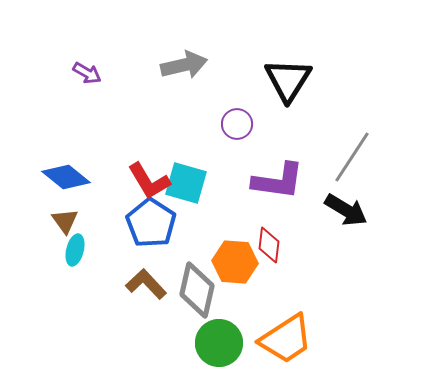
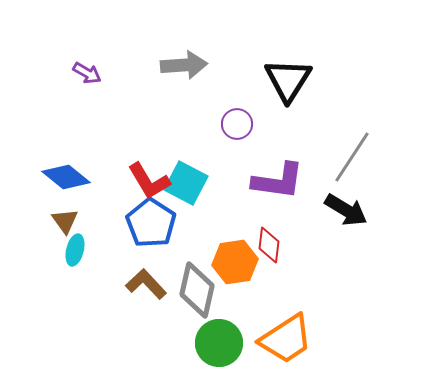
gray arrow: rotated 9 degrees clockwise
cyan square: rotated 12 degrees clockwise
orange hexagon: rotated 12 degrees counterclockwise
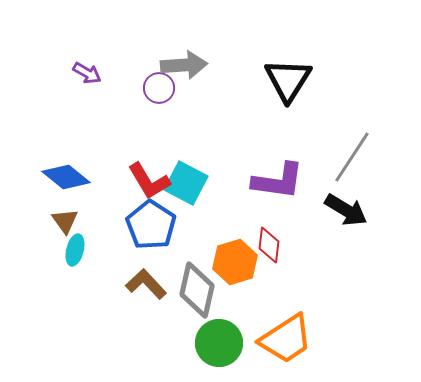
purple circle: moved 78 px left, 36 px up
blue pentagon: moved 2 px down
orange hexagon: rotated 9 degrees counterclockwise
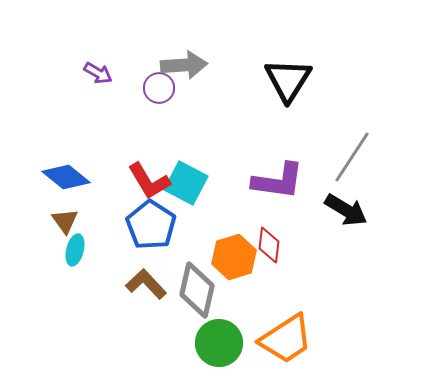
purple arrow: moved 11 px right
orange hexagon: moved 1 px left, 5 px up
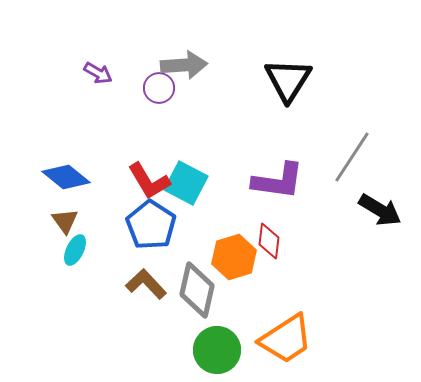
black arrow: moved 34 px right
red diamond: moved 4 px up
cyan ellipse: rotated 12 degrees clockwise
green circle: moved 2 px left, 7 px down
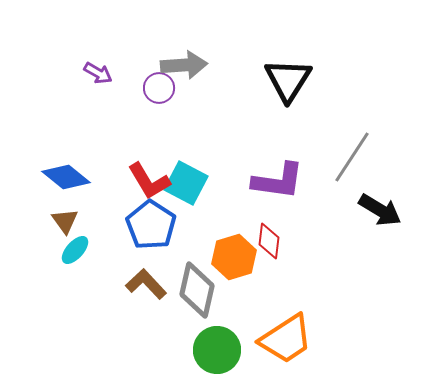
cyan ellipse: rotated 16 degrees clockwise
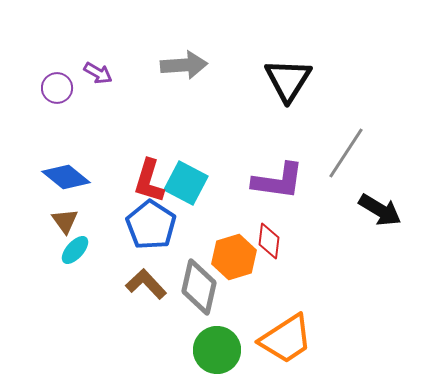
purple circle: moved 102 px left
gray line: moved 6 px left, 4 px up
red L-shape: rotated 48 degrees clockwise
gray diamond: moved 2 px right, 3 px up
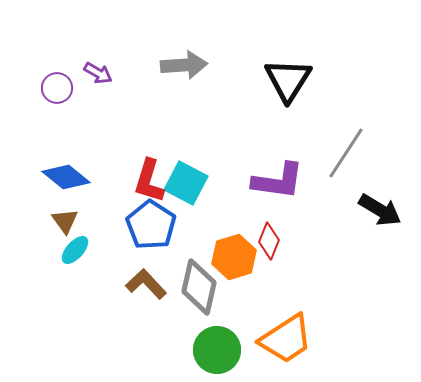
red diamond: rotated 15 degrees clockwise
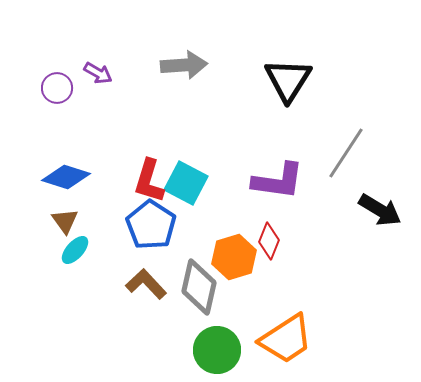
blue diamond: rotated 21 degrees counterclockwise
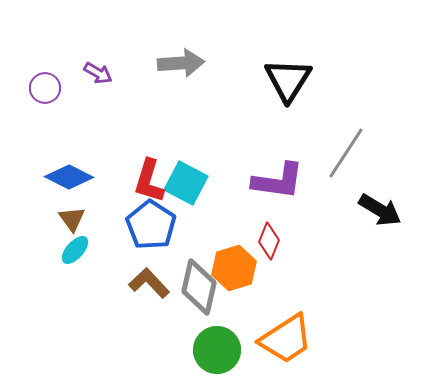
gray arrow: moved 3 px left, 2 px up
purple circle: moved 12 px left
blue diamond: moved 3 px right; rotated 9 degrees clockwise
brown triangle: moved 7 px right, 2 px up
orange hexagon: moved 11 px down
brown L-shape: moved 3 px right, 1 px up
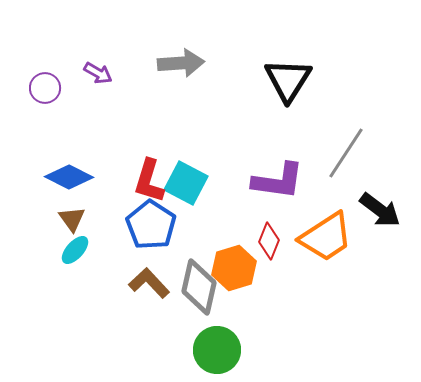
black arrow: rotated 6 degrees clockwise
orange trapezoid: moved 40 px right, 102 px up
